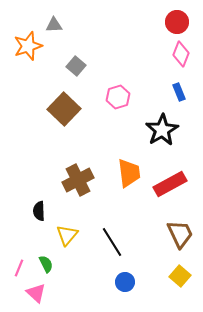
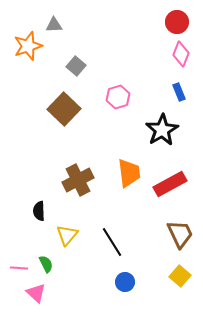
pink line: rotated 72 degrees clockwise
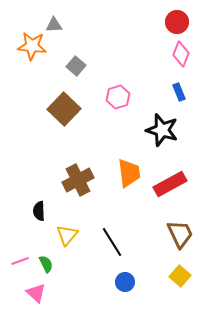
orange star: moved 4 px right; rotated 24 degrees clockwise
black star: rotated 24 degrees counterclockwise
pink line: moved 1 px right, 7 px up; rotated 24 degrees counterclockwise
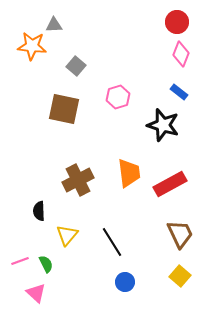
blue rectangle: rotated 30 degrees counterclockwise
brown square: rotated 32 degrees counterclockwise
black star: moved 1 px right, 5 px up
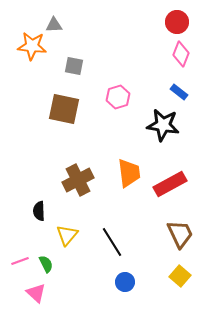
gray square: moved 2 px left; rotated 30 degrees counterclockwise
black star: rotated 8 degrees counterclockwise
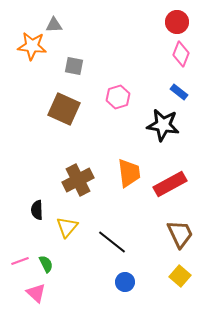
brown square: rotated 12 degrees clockwise
black semicircle: moved 2 px left, 1 px up
yellow triangle: moved 8 px up
black line: rotated 20 degrees counterclockwise
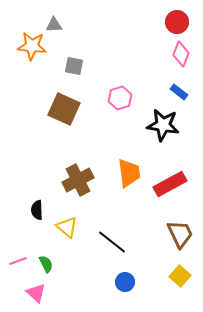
pink hexagon: moved 2 px right, 1 px down
yellow triangle: rotated 30 degrees counterclockwise
pink line: moved 2 px left
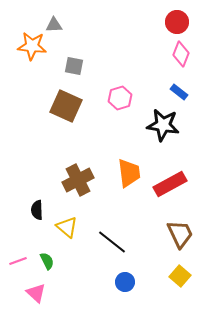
brown square: moved 2 px right, 3 px up
green semicircle: moved 1 px right, 3 px up
